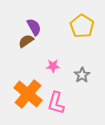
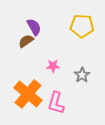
yellow pentagon: rotated 30 degrees counterclockwise
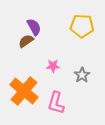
orange cross: moved 4 px left, 3 px up
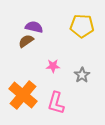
purple semicircle: rotated 48 degrees counterclockwise
orange cross: moved 1 px left, 4 px down
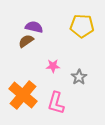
gray star: moved 3 px left, 2 px down
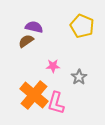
yellow pentagon: rotated 20 degrees clockwise
orange cross: moved 11 px right
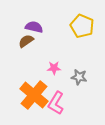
pink star: moved 1 px right, 2 px down
gray star: rotated 28 degrees counterclockwise
pink L-shape: rotated 15 degrees clockwise
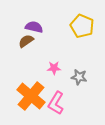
orange cross: moved 3 px left, 1 px down
